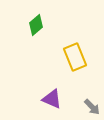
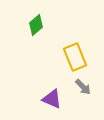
gray arrow: moved 9 px left, 20 px up
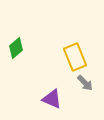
green diamond: moved 20 px left, 23 px down
gray arrow: moved 2 px right, 4 px up
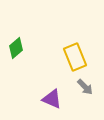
gray arrow: moved 4 px down
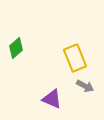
yellow rectangle: moved 1 px down
gray arrow: moved 1 px up; rotated 18 degrees counterclockwise
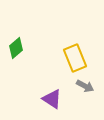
purple triangle: rotated 10 degrees clockwise
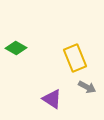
green diamond: rotated 70 degrees clockwise
gray arrow: moved 2 px right, 1 px down
